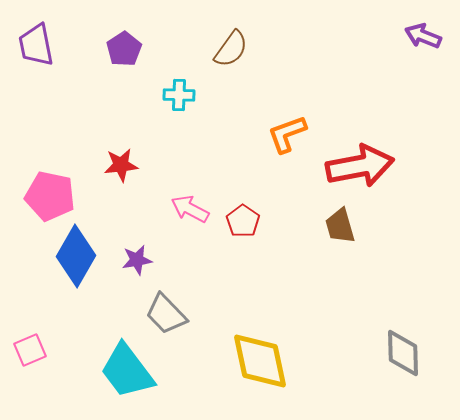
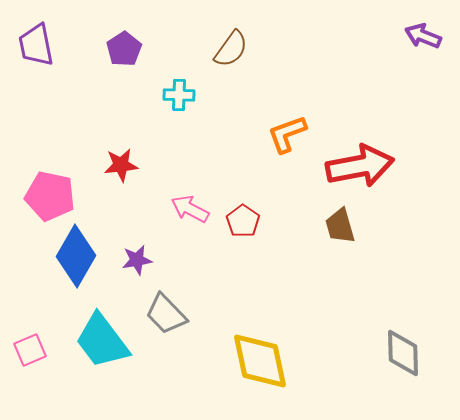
cyan trapezoid: moved 25 px left, 30 px up
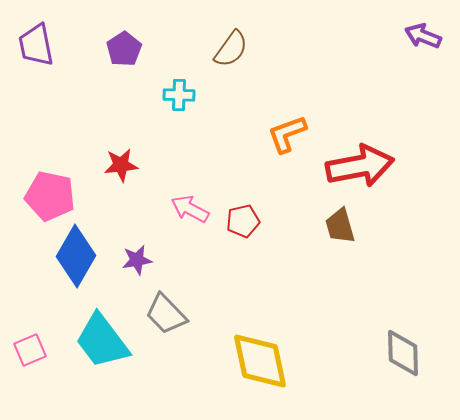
red pentagon: rotated 24 degrees clockwise
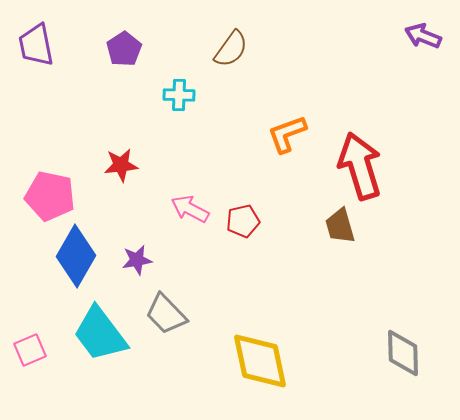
red arrow: rotated 96 degrees counterclockwise
cyan trapezoid: moved 2 px left, 7 px up
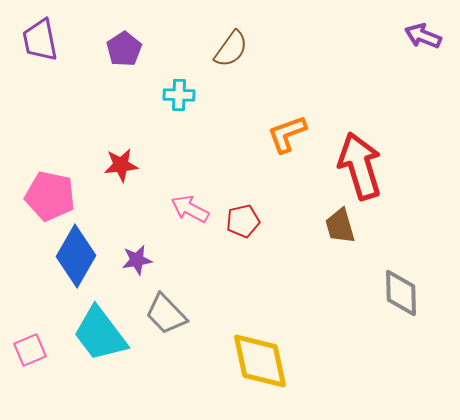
purple trapezoid: moved 4 px right, 5 px up
gray diamond: moved 2 px left, 60 px up
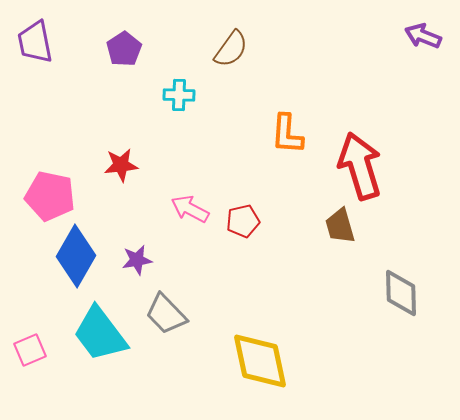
purple trapezoid: moved 5 px left, 2 px down
orange L-shape: rotated 66 degrees counterclockwise
